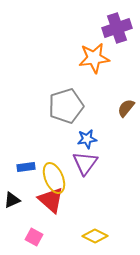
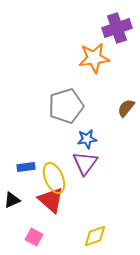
yellow diamond: rotated 45 degrees counterclockwise
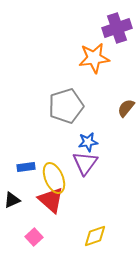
blue star: moved 1 px right, 3 px down
pink square: rotated 18 degrees clockwise
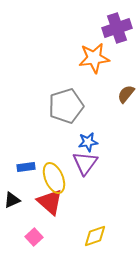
brown semicircle: moved 14 px up
red triangle: moved 1 px left, 2 px down
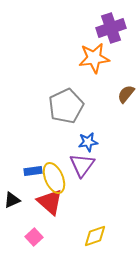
purple cross: moved 6 px left
gray pentagon: rotated 8 degrees counterclockwise
purple triangle: moved 3 px left, 2 px down
blue rectangle: moved 7 px right, 4 px down
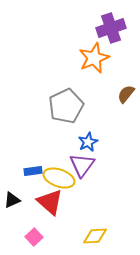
orange star: rotated 16 degrees counterclockwise
blue star: rotated 18 degrees counterclockwise
yellow ellipse: moved 5 px right; rotated 48 degrees counterclockwise
yellow diamond: rotated 15 degrees clockwise
